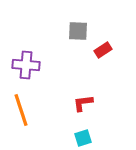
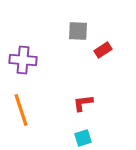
purple cross: moved 3 px left, 5 px up
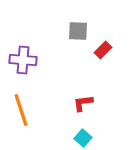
red rectangle: rotated 12 degrees counterclockwise
cyan square: rotated 30 degrees counterclockwise
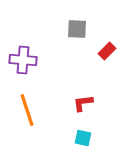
gray square: moved 1 px left, 2 px up
red rectangle: moved 4 px right, 1 px down
orange line: moved 6 px right
cyan square: rotated 30 degrees counterclockwise
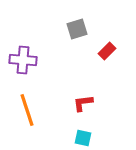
gray square: rotated 20 degrees counterclockwise
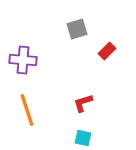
red L-shape: rotated 10 degrees counterclockwise
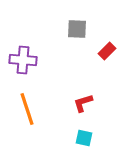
gray square: rotated 20 degrees clockwise
orange line: moved 1 px up
cyan square: moved 1 px right
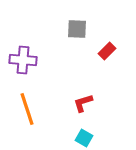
cyan square: rotated 18 degrees clockwise
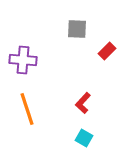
red L-shape: rotated 30 degrees counterclockwise
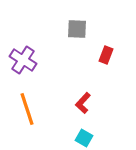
red rectangle: moved 1 px left, 4 px down; rotated 24 degrees counterclockwise
purple cross: rotated 28 degrees clockwise
